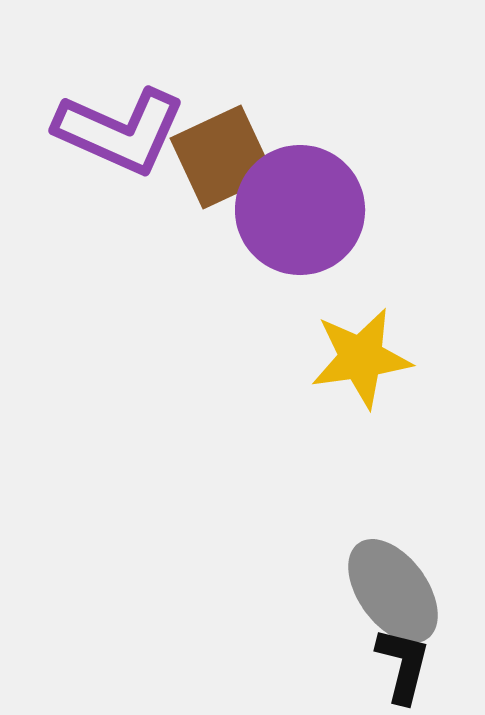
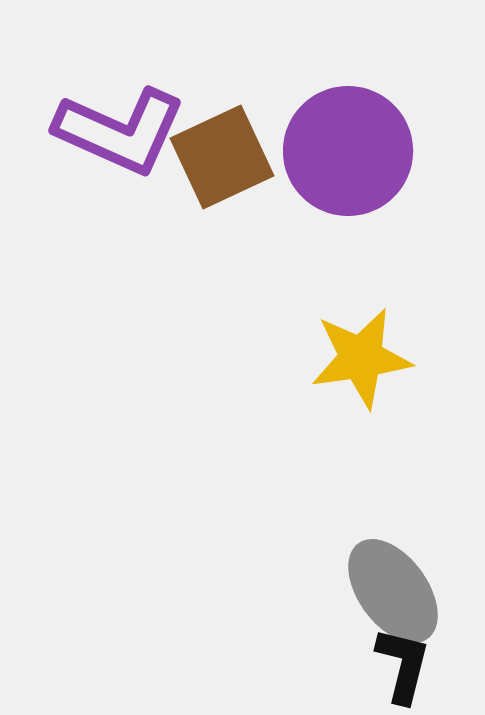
purple circle: moved 48 px right, 59 px up
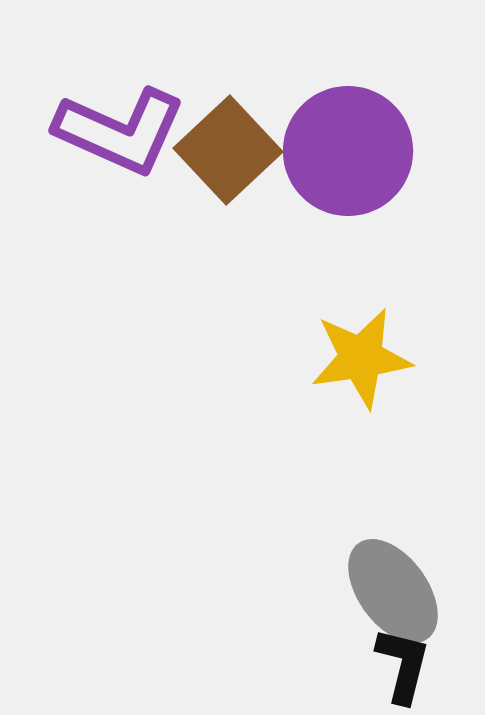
brown square: moved 6 px right, 7 px up; rotated 18 degrees counterclockwise
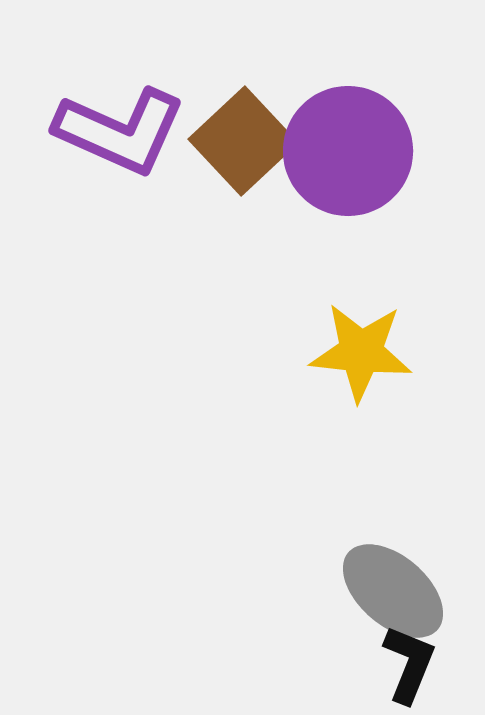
brown square: moved 15 px right, 9 px up
yellow star: moved 6 px up; rotated 14 degrees clockwise
gray ellipse: rotated 13 degrees counterclockwise
black L-shape: moved 6 px right, 1 px up; rotated 8 degrees clockwise
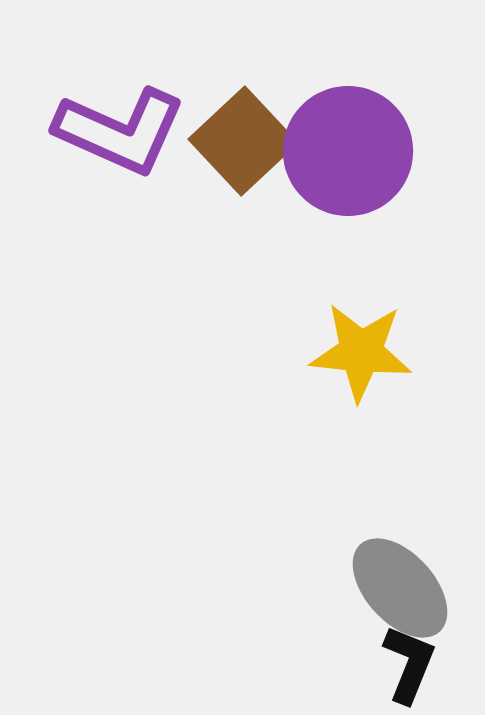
gray ellipse: moved 7 px right, 3 px up; rotated 7 degrees clockwise
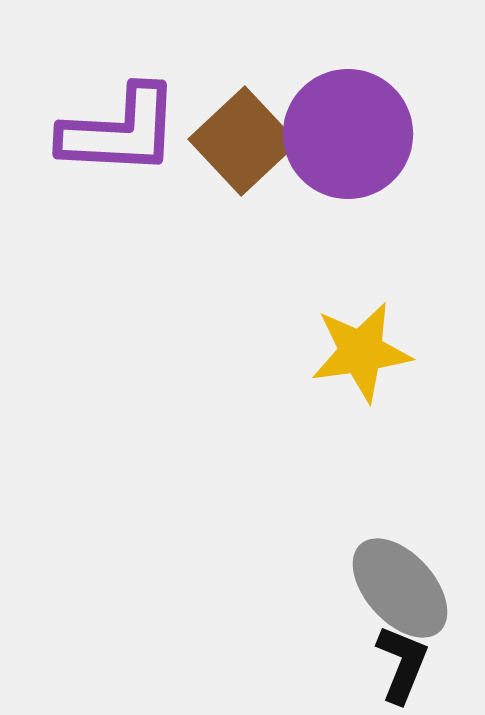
purple L-shape: rotated 21 degrees counterclockwise
purple circle: moved 17 px up
yellow star: rotated 14 degrees counterclockwise
black L-shape: moved 7 px left
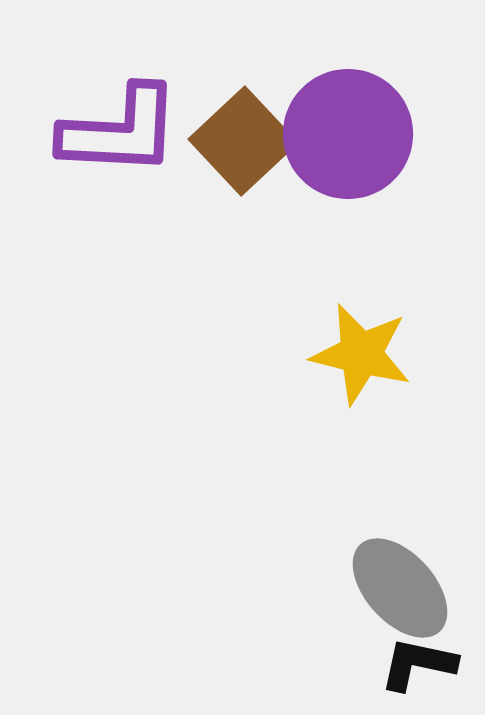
yellow star: moved 2 px down; rotated 22 degrees clockwise
black L-shape: moved 16 px right; rotated 100 degrees counterclockwise
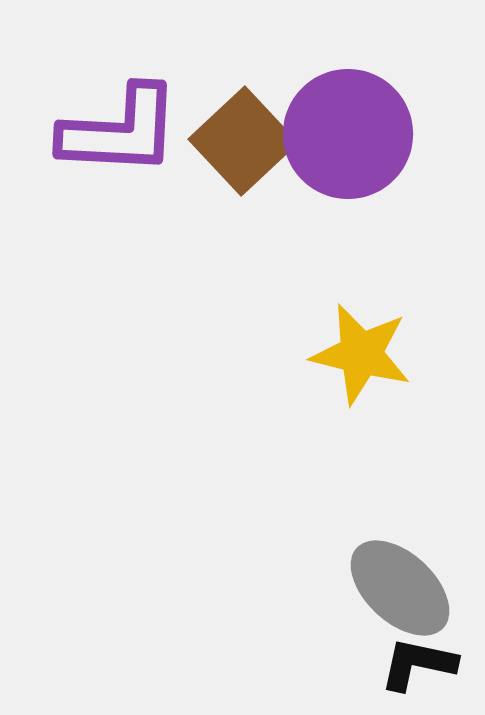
gray ellipse: rotated 5 degrees counterclockwise
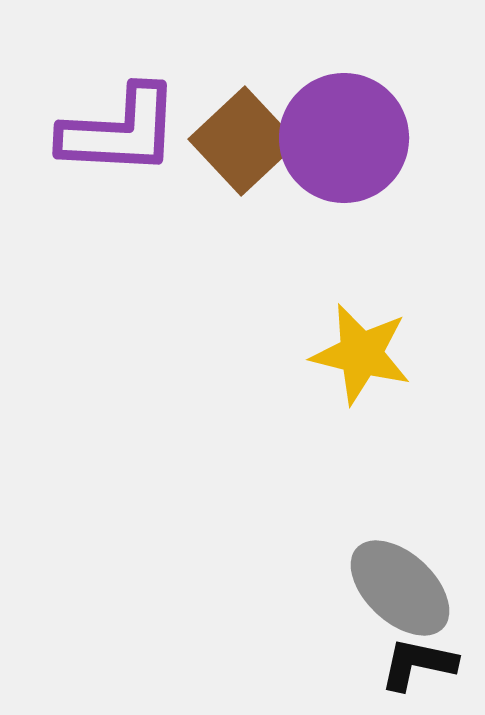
purple circle: moved 4 px left, 4 px down
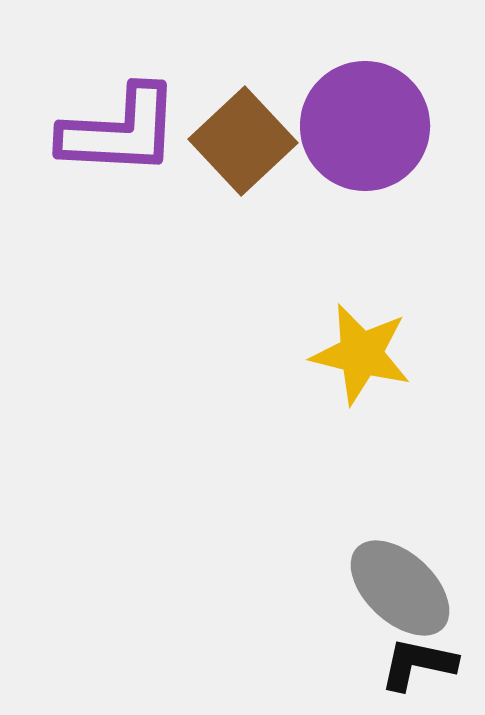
purple circle: moved 21 px right, 12 px up
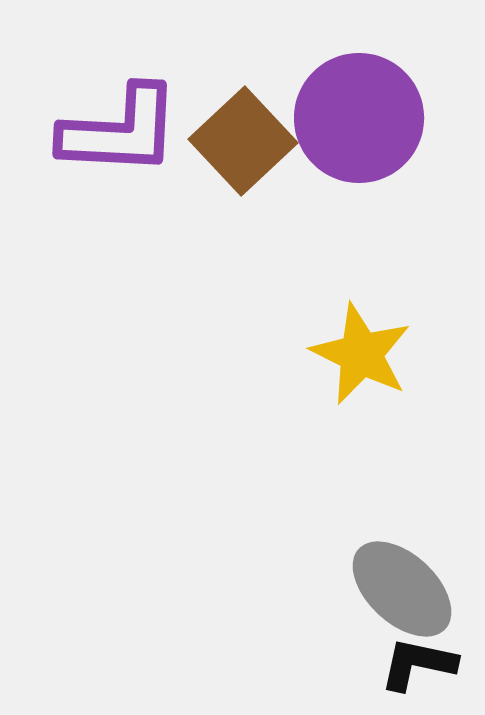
purple circle: moved 6 px left, 8 px up
yellow star: rotated 12 degrees clockwise
gray ellipse: moved 2 px right, 1 px down
